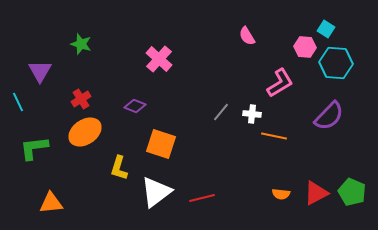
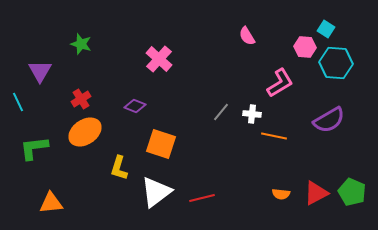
purple semicircle: moved 4 px down; rotated 16 degrees clockwise
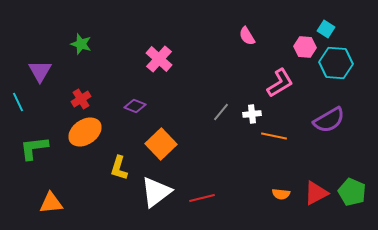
white cross: rotated 12 degrees counterclockwise
orange square: rotated 28 degrees clockwise
